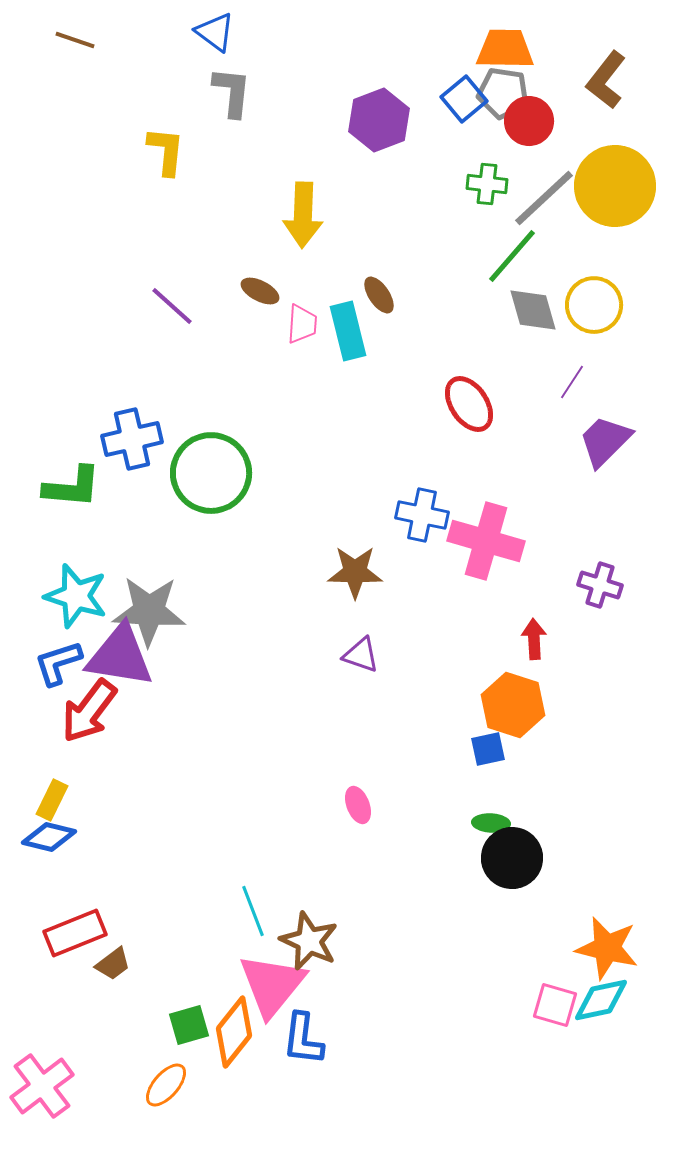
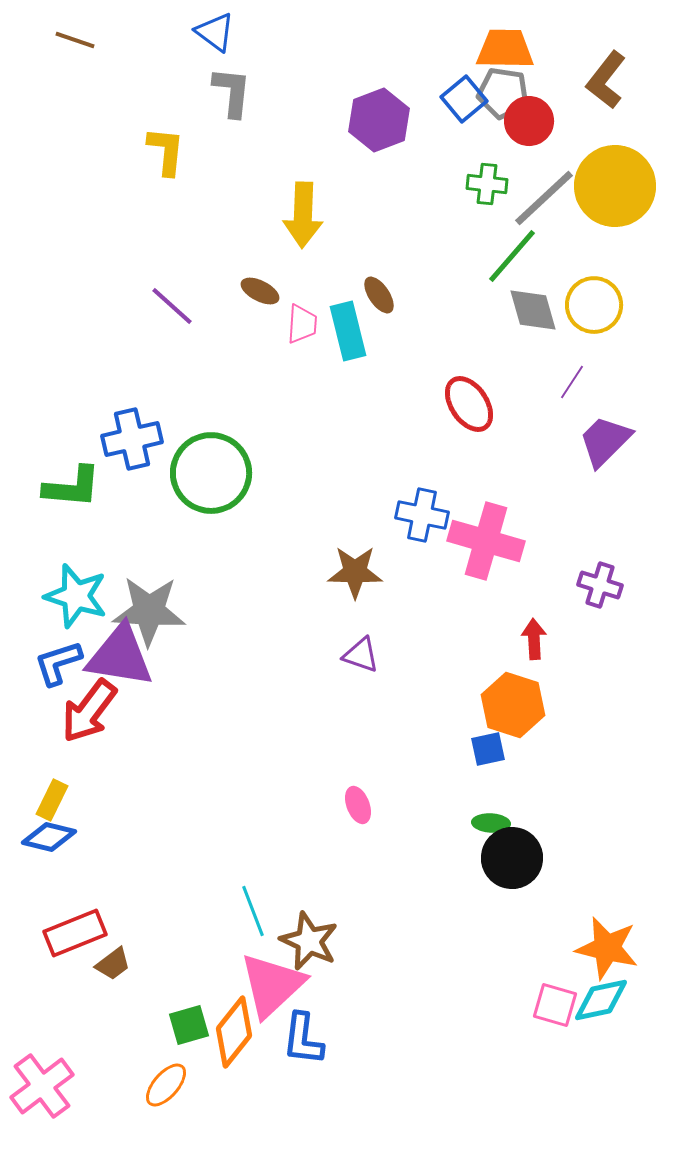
pink triangle at (272, 985): rotated 8 degrees clockwise
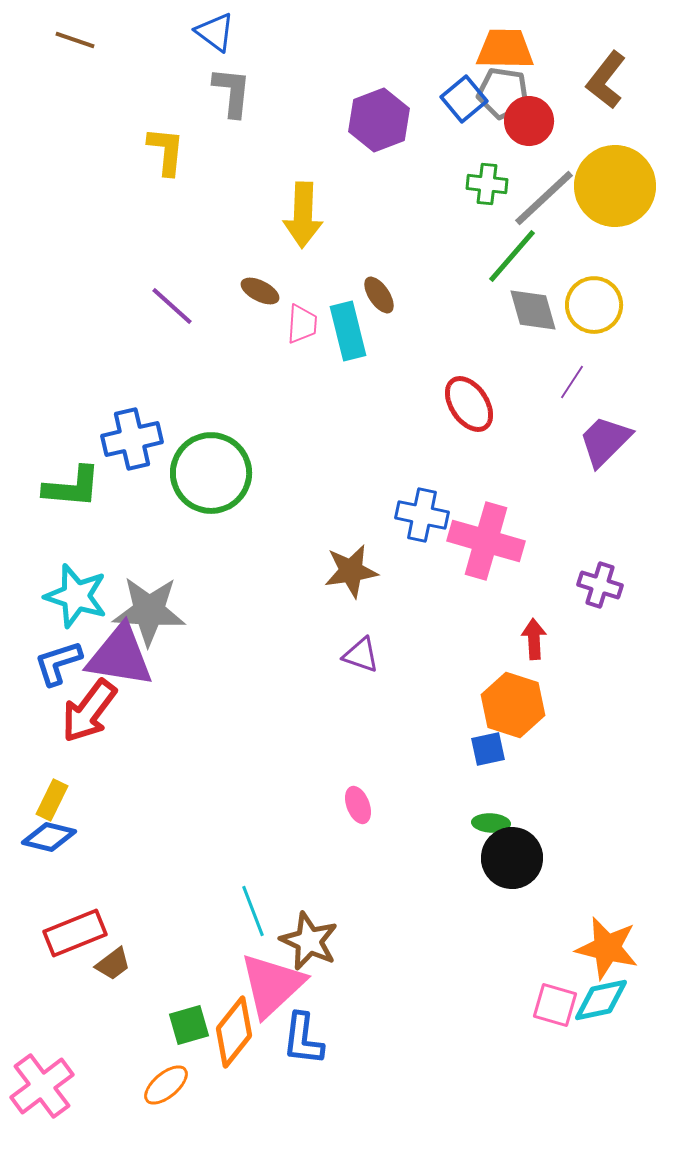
brown star at (355, 572): moved 4 px left, 1 px up; rotated 10 degrees counterclockwise
orange ellipse at (166, 1085): rotated 9 degrees clockwise
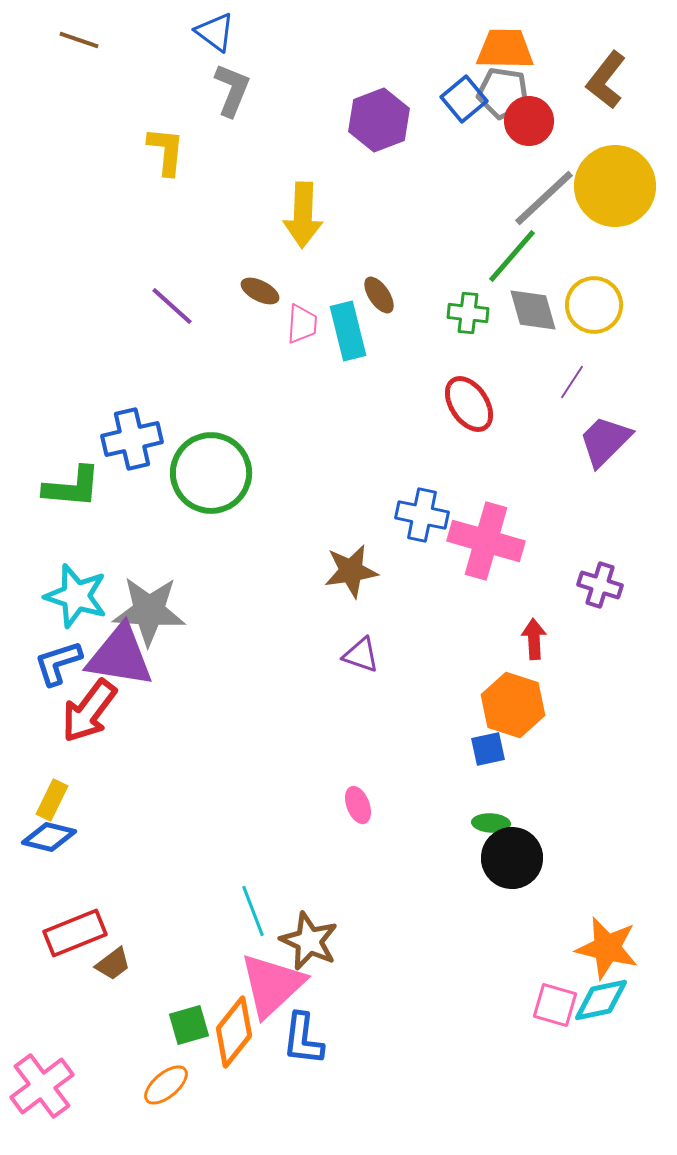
brown line at (75, 40): moved 4 px right
gray L-shape at (232, 92): moved 2 px up; rotated 16 degrees clockwise
green cross at (487, 184): moved 19 px left, 129 px down
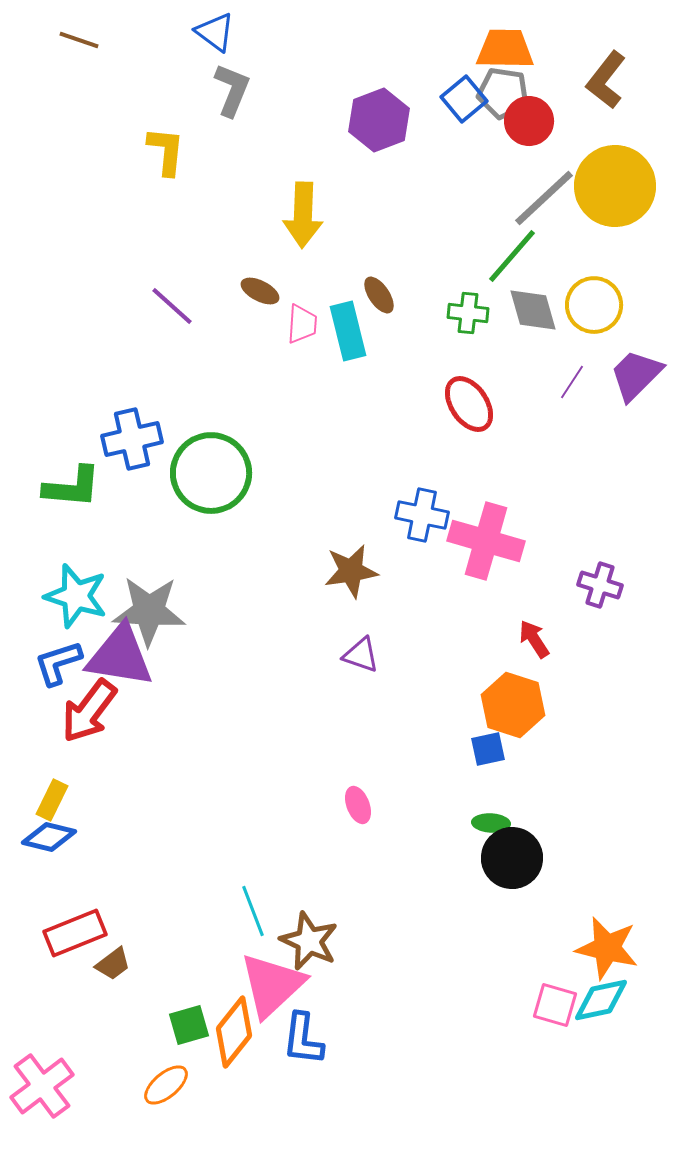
purple trapezoid at (605, 441): moved 31 px right, 66 px up
red arrow at (534, 639): rotated 30 degrees counterclockwise
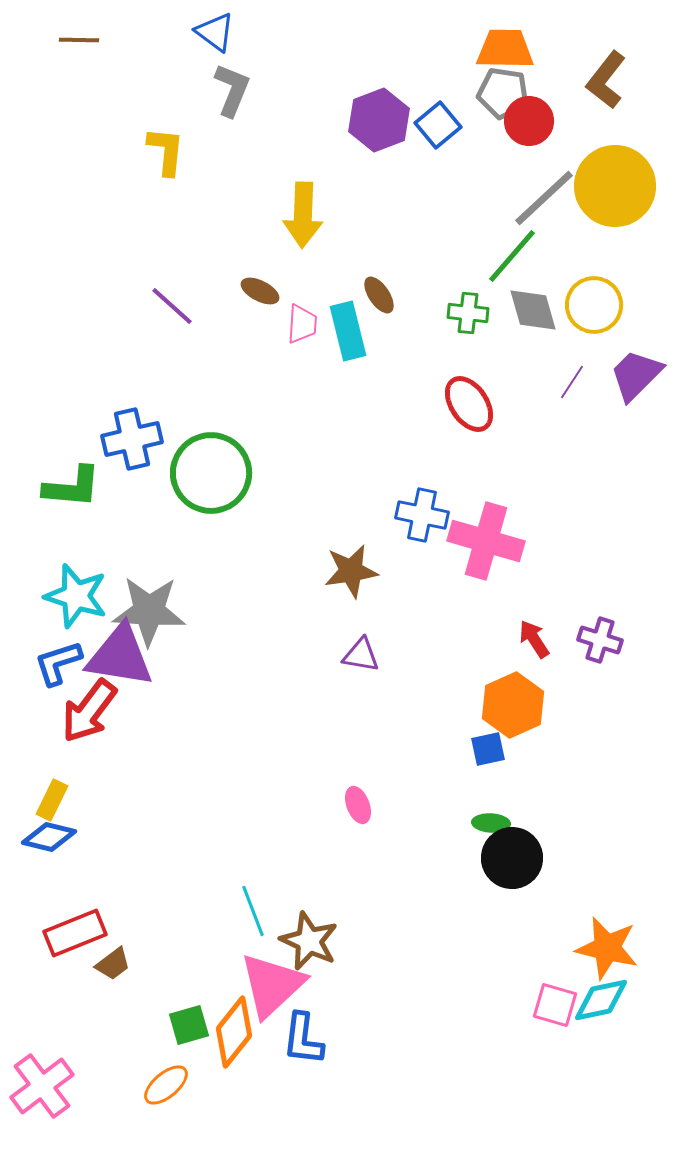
brown line at (79, 40): rotated 18 degrees counterclockwise
blue square at (464, 99): moved 26 px left, 26 px down
purple cross at (600, 585): moved 55 px down
purple triangle at (361, 655): rotated 9 degrees counterclockwise
orange hexagon at (513, 705): rotated 18 degrees clockwise
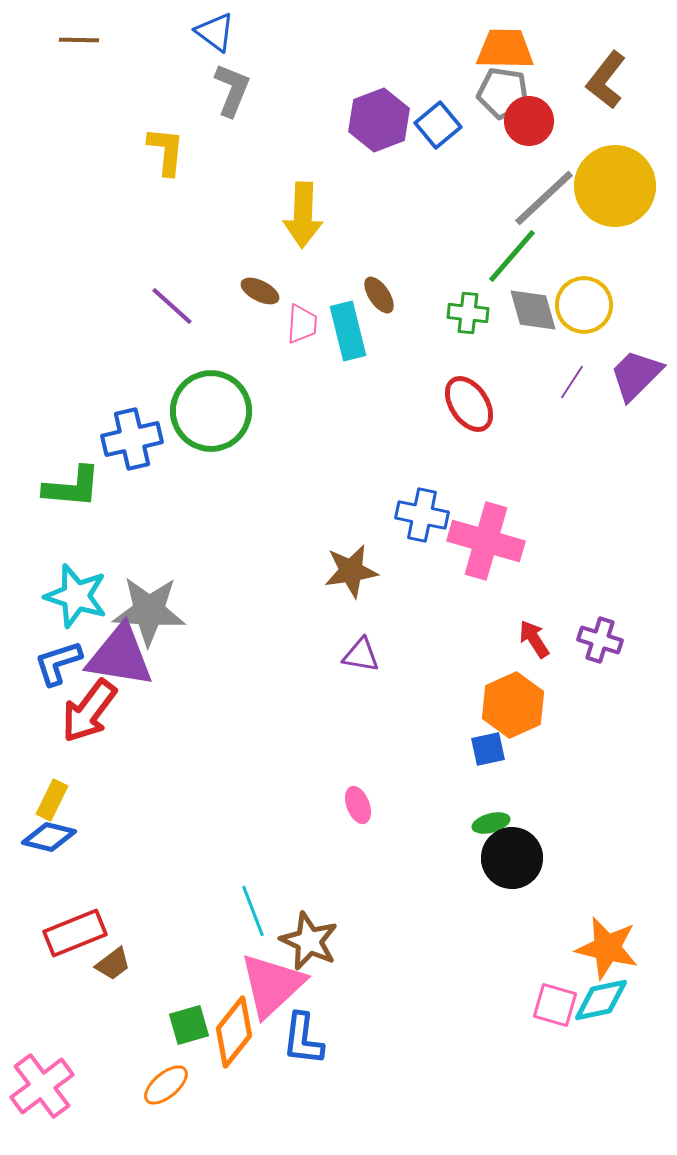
yellow circle at (594, 305): moved 10 px left
green circle at (211, 473): moved 62 px up
green ellipse at (491, 823): rotated 18 degrees counterclockwise
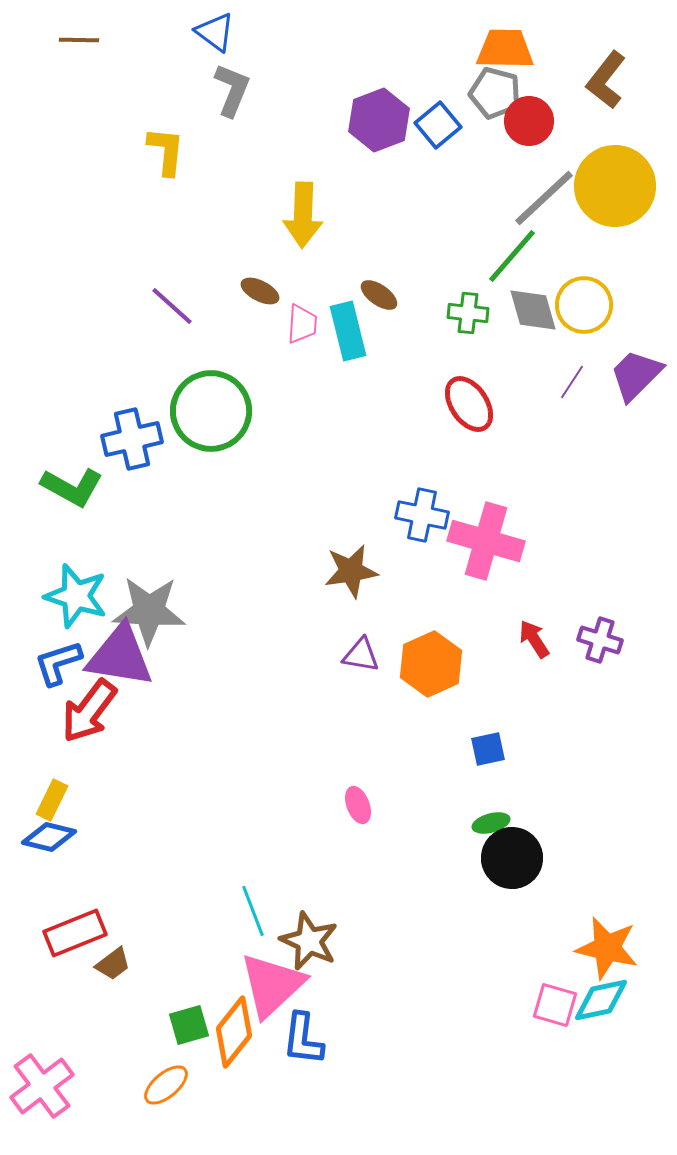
gray pentagon at (503, 93): moved 8 px left; rotated 6 degrees clockwise
brown ellipse at (379, 295): rotated 21 degrees counterclockwise
green L-shape at (72, 487): rotated 24 degrees clockwise
orange hexagon at (513, 705): moved 82 px left, 41 px up
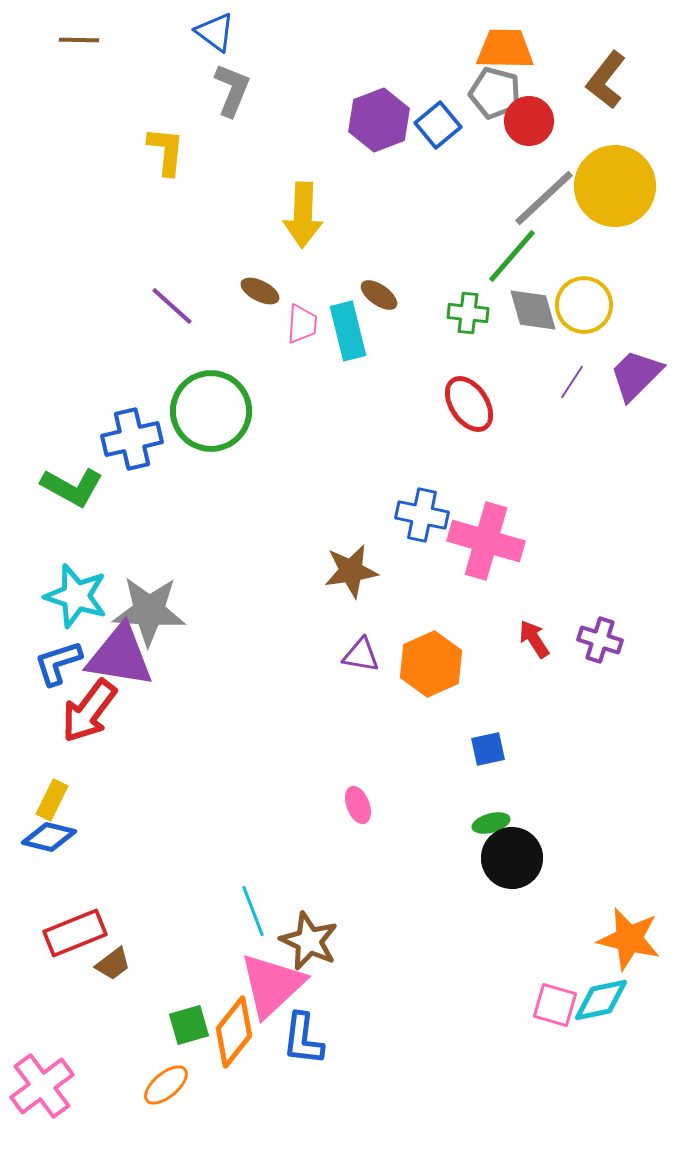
orange star at (607, 948): moved 22 px right, 9 px up
